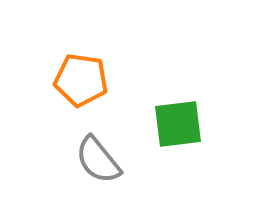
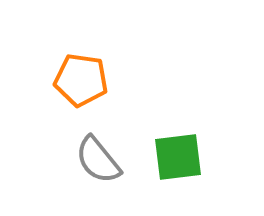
green square: moved 33 px down
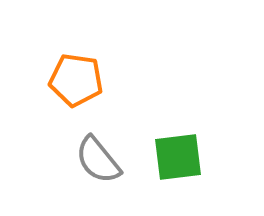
orange pentagon: moved 5 px left
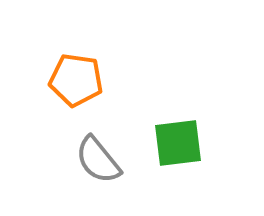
green square: moved 14 px up
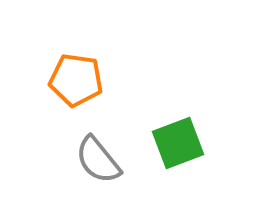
green square: rotated 14 degrees counterclockwise
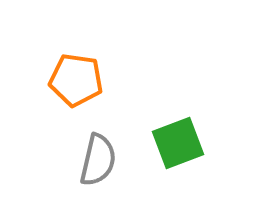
gray semicircle: rotated 128 degrees counterclockwise
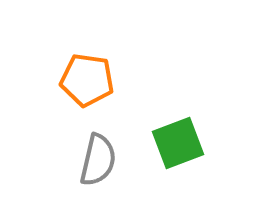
orange pentagon: moved 11 px right
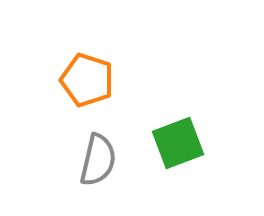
orange pentagon: rotated 10 degrees clockwise
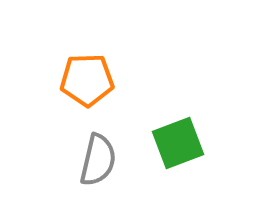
orange pentagon: rotated 20 degrees counterclockwise
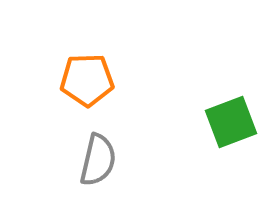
green square: moved 53 px right, 21 px up
